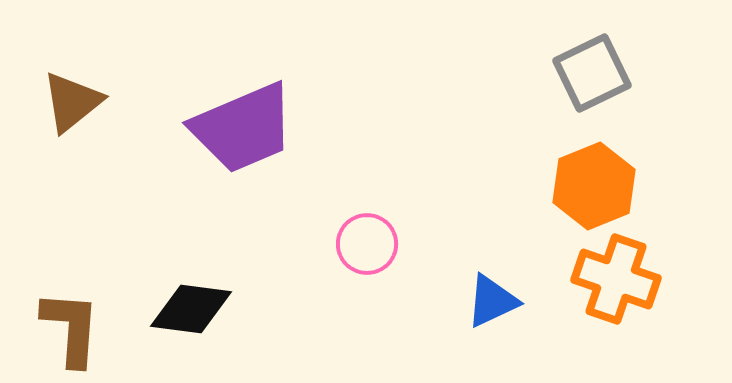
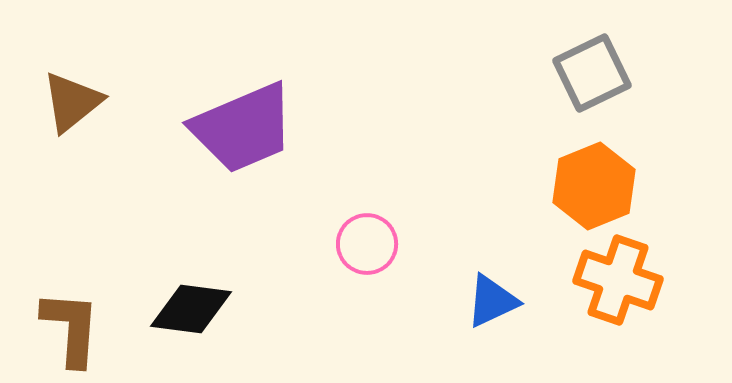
orange cross: moved 2 px right, 1 px down
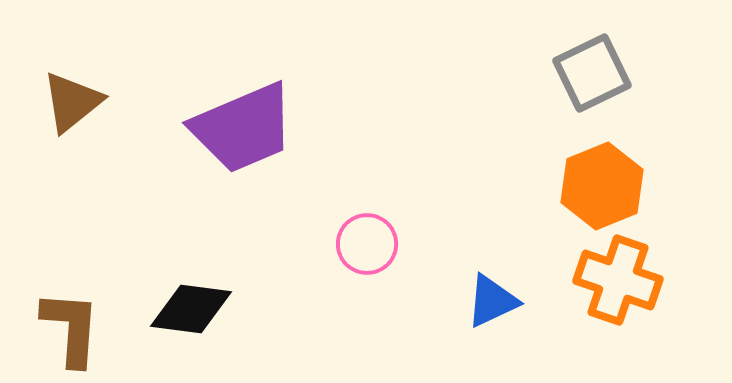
orange hexagon: moved 8 px right
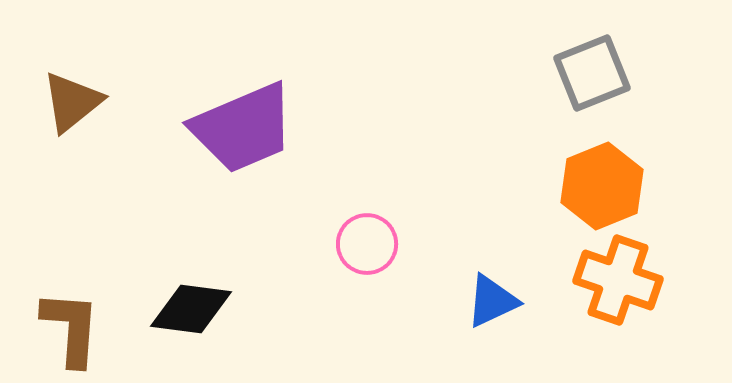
gray square: rotated 4 degrees clockwise
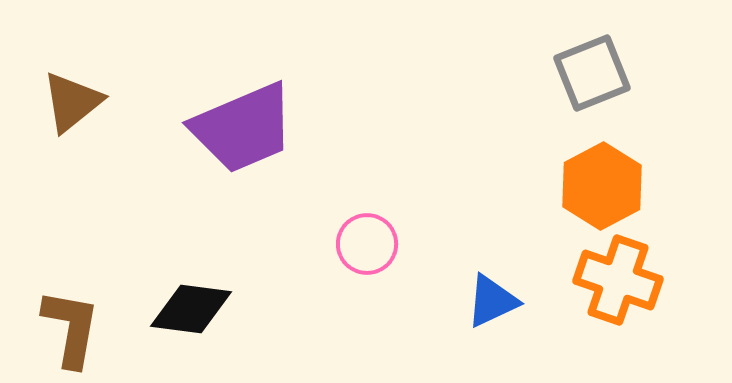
orange hexagon: rotated 6 degrees counterclockwise
brown L-shape: rotated 6 degrees clockwise
